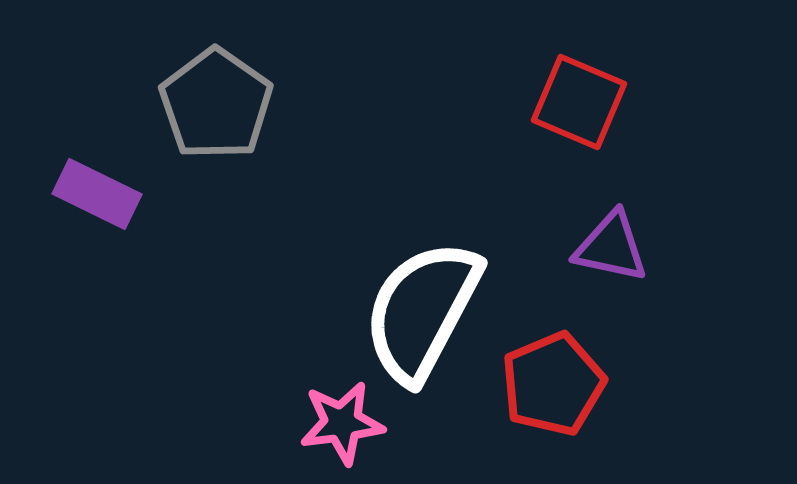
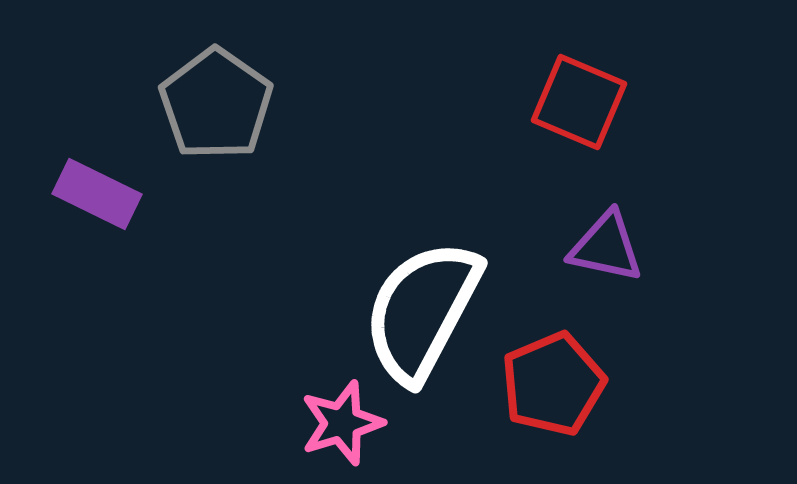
purple triangle: moved 5 px left
pink star: rotated 10 degrees counterclockwise
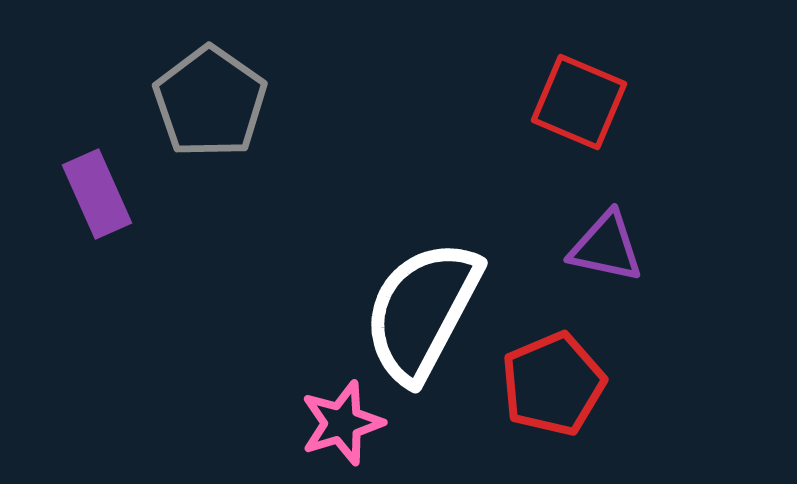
gray pentagon: moved 6 px left, 2 px up
purple rectangle: rotated 40 degrees clockwise
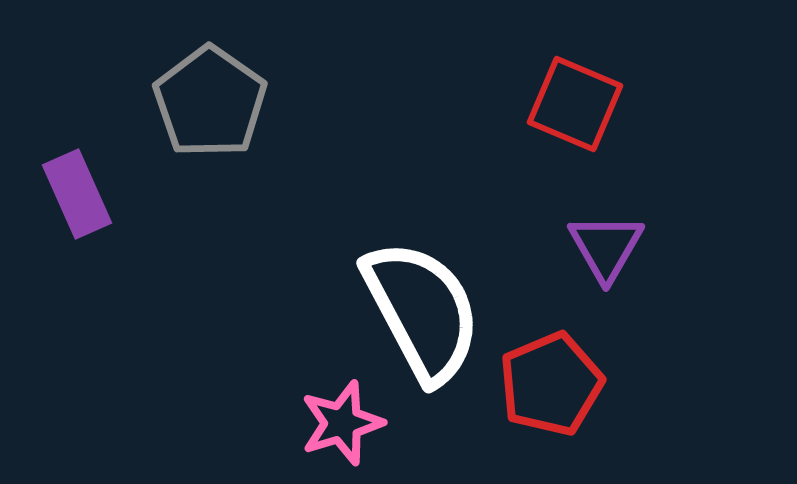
red square: moved 4 px left, 2 px down
purple rectangle: moved 20 px left
purple triangle: rotated 48 degrees clockwise
white semicircle: rotated 124 degrees clockwise
red pentagon: moved 2 px left
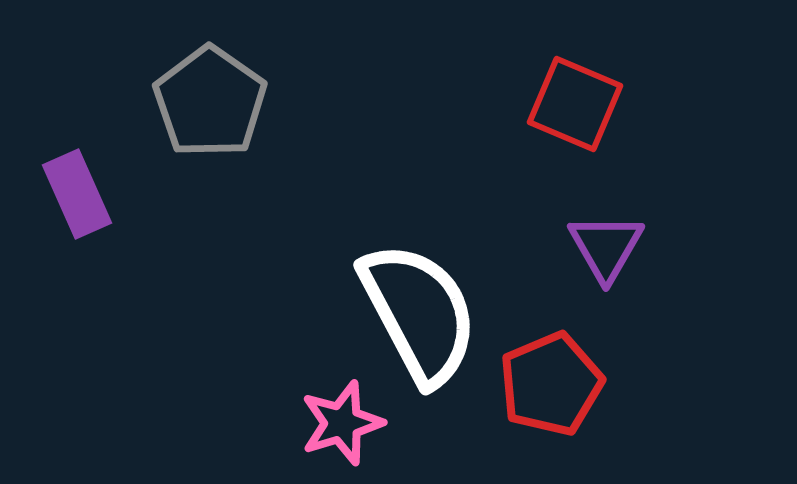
white semicircle: moved 3 px left, 2 px down
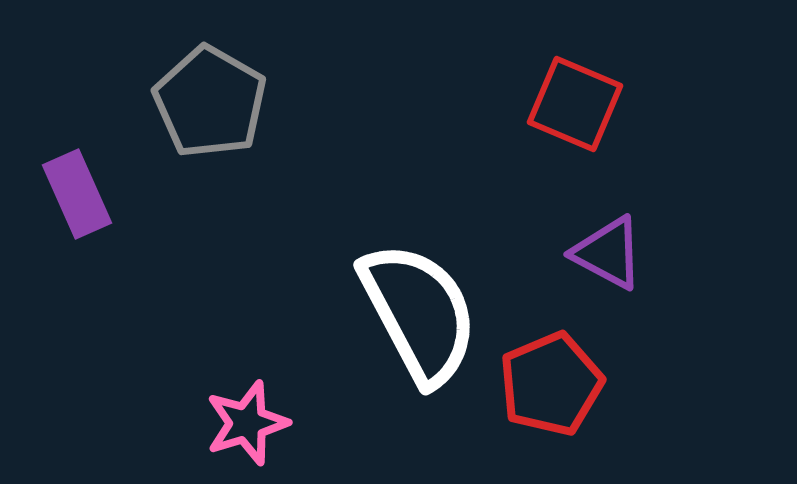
gray pentagon: rotated 5 degrees counterclockwise
purple triangle: moved 2 px right, 6 px down; rotated 32 degrees counterclockwise
pink star: moved 95 px left
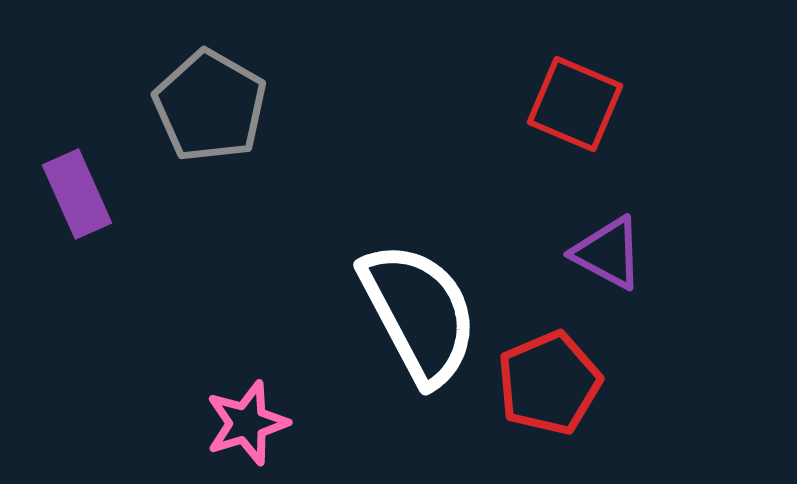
gray pentagon: moved 4 px down
red pentagon: moved 2 px left, 1 px up
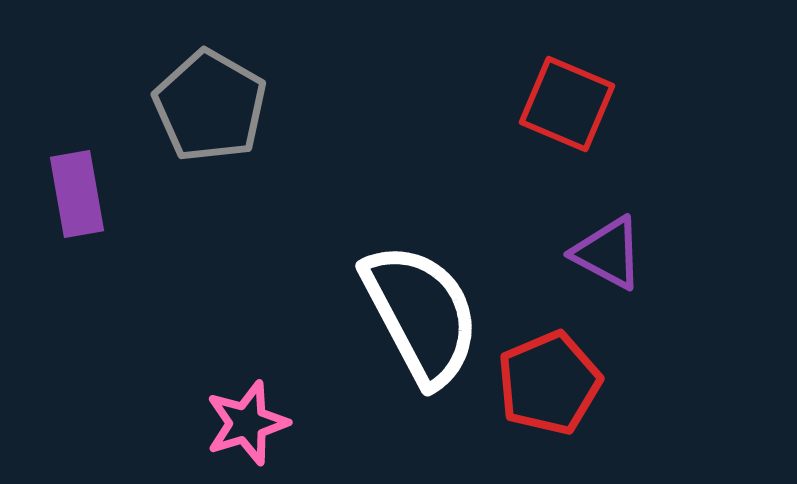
red square: moved 8 px left
purple rectangle: rotated 14 degrees clockwise
white semicircle: moved 2 px right, 1 px down
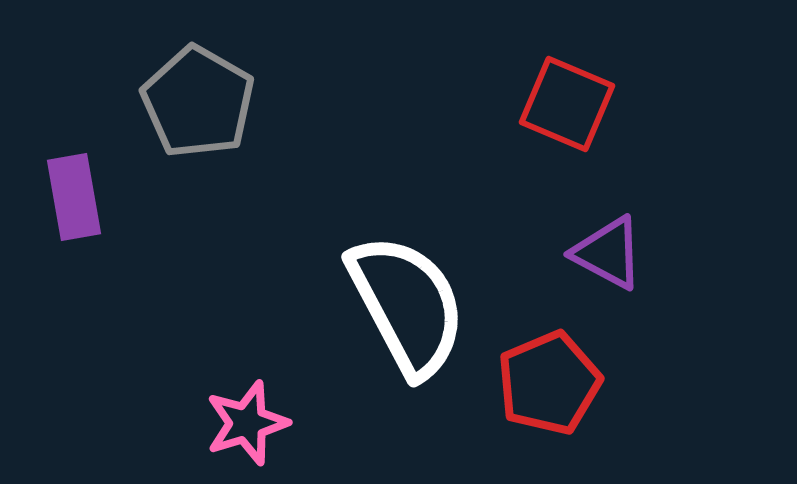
gray pentagon: moved 12 px left, 4 px up
purple rectangle: moved 3 px left, 3 px down
white semicircle: moved 14 px left, 9 px up
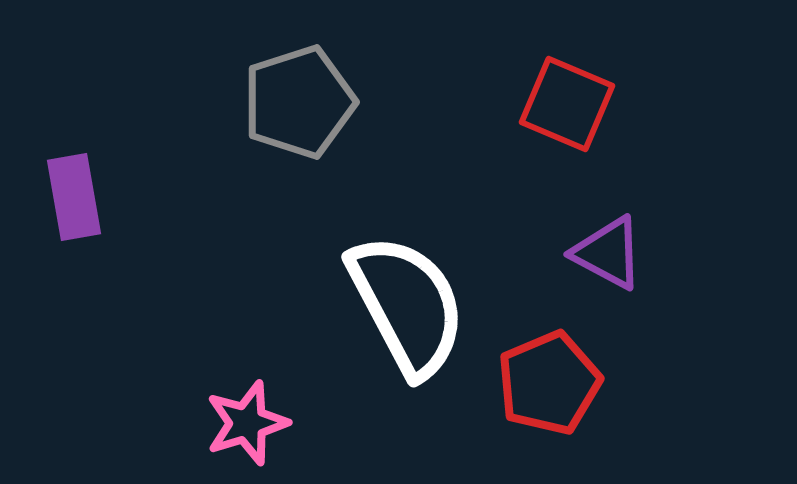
gray pentagon: moved 101 px right; rotated 24 degrees clockwise
